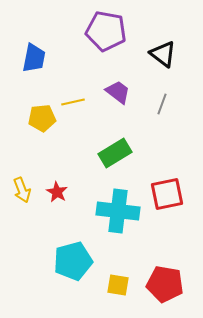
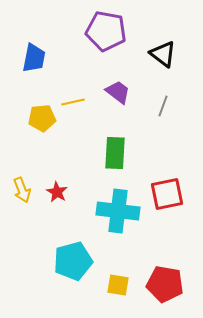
gray line: moved 1 px right, 2 px down
green rectangle: rotated 56 degrees counterclockwise
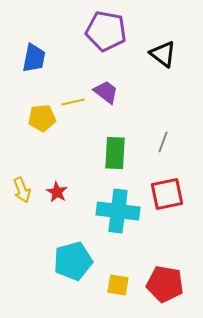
purple trapezoid: moved 12 px left
gray line: moved 36 px down
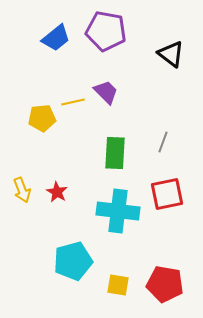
black triangle: moved 8 px right
blue trapezoid: moved 22 px right, 20 px up; rotated 40 degrees clockwise
purple trapezoid: rotated 8 degrees clockwise
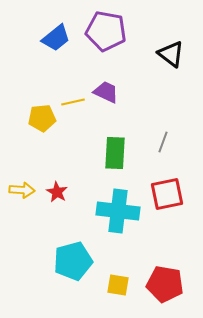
purple trapezoid: rotated 20 degrees counterclockwise
yellow arrow: rotated 65 degrees counterclockwise
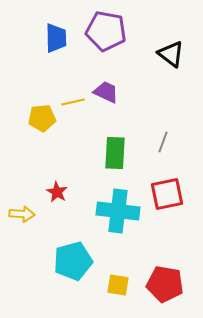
blue trapezoid: rotated 52 degrees counterclockwise
yellow arrow: moved 24 px down
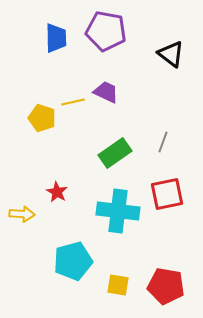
yellow pentagon: rotated 24 degrees clockwise
green rectangle: rotated 52 degrees clockwise
red pentagon: moved 1 px right, 2 px down
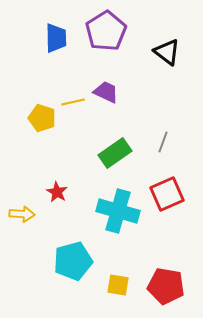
purple pentagon: rotated 30 degrees clockwise
black triangle: moved 4 px left, 2 px up
red square: rotated 12 degrees counterclockwise
cyan cross: rotated 9 degrees clockwise
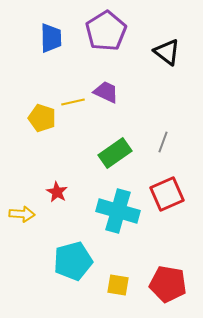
blue trapezoid: moved 5 px left
red pentagon: moved 2 px right, 2 px up
